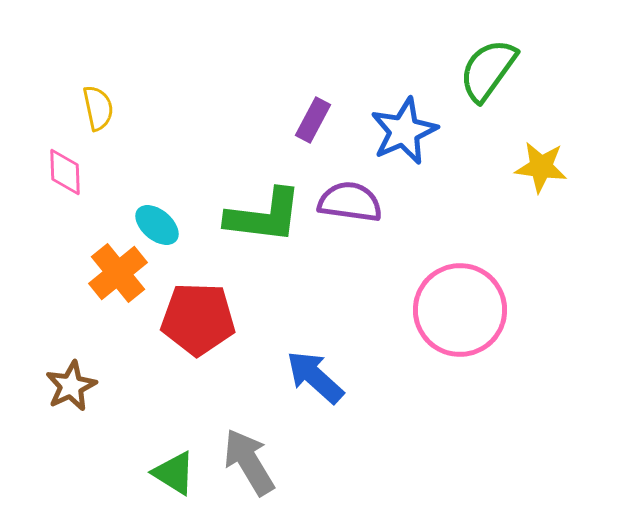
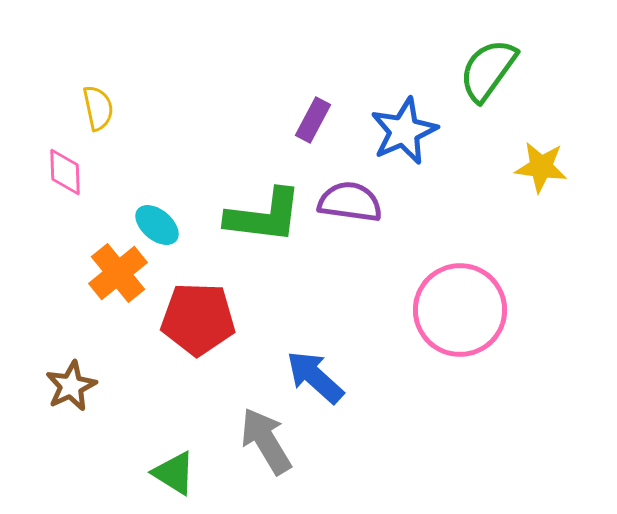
gray arrow: moved 17 px right, 21 px up
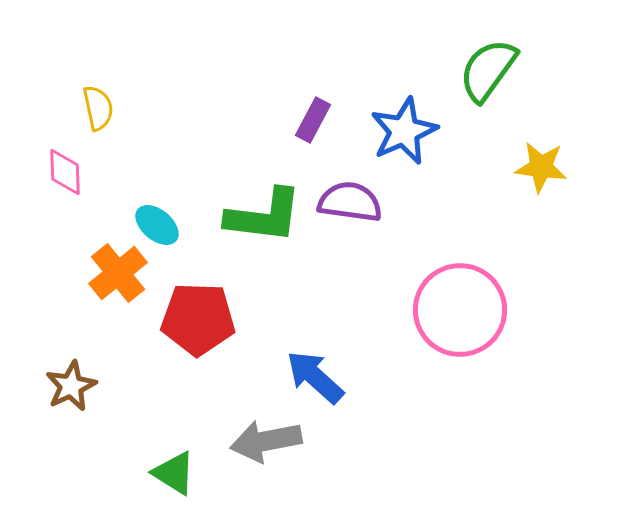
gray arrow: rotated 70 degrees counterclockwise
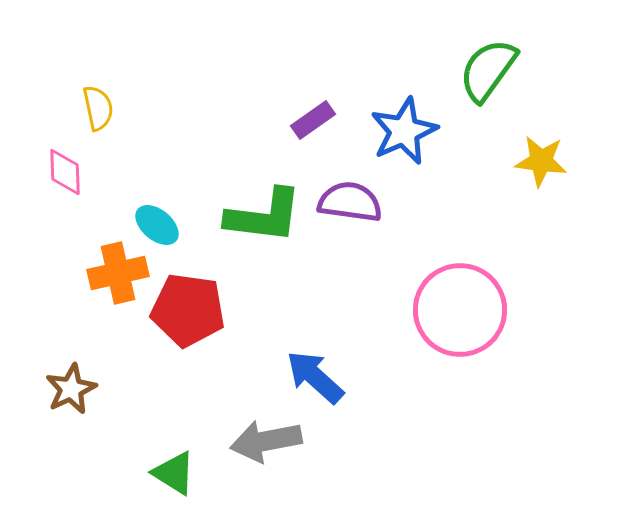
purple rectangle: rotated 27 degrees clockwise
yellow star: moved 6 px up
orange cross: rotated 26 degrees clockwise
red pentagon: moved 10 px left, 9 px up; rotated 6 degrees clockwise
brown star: moved 3 px down
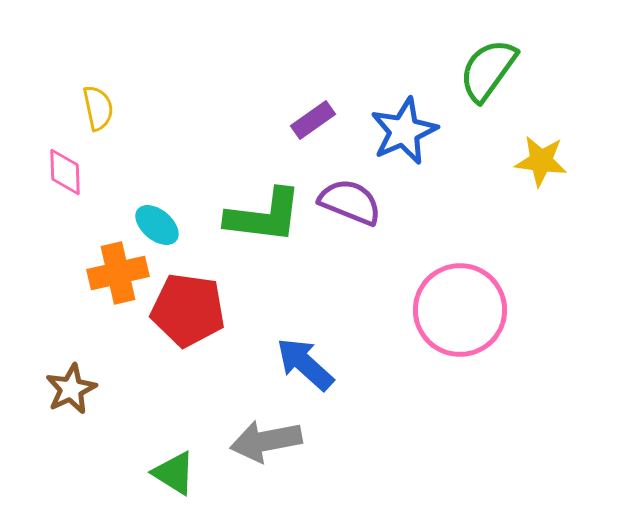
purple semicircle: rotated 14 degrees clockwise
blue arrow: moved 10 px left, 13 px up
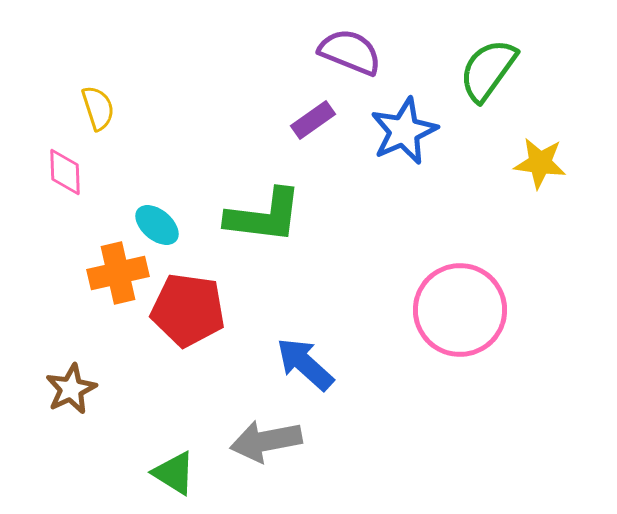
yellow semicircle: rotated 6 degrees counterclockwise
yellow star: moved 1 px left, 2 px down
purple semicircle: moved 150 px up
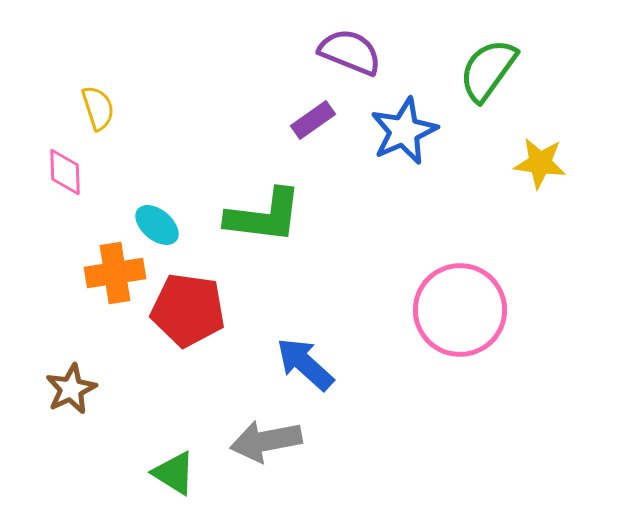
orange cross: moved 3 px left; rotated 4 degrees clockwise
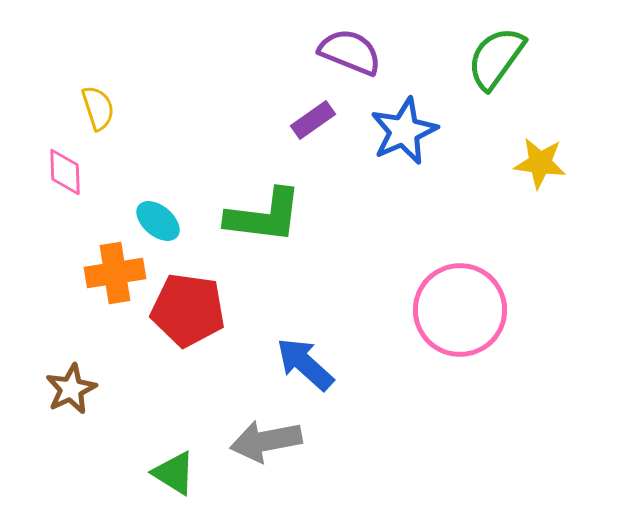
green semicircle: moved 8 px right, 12 px up
cyan ellipse: moved 1 px right, 4 px up
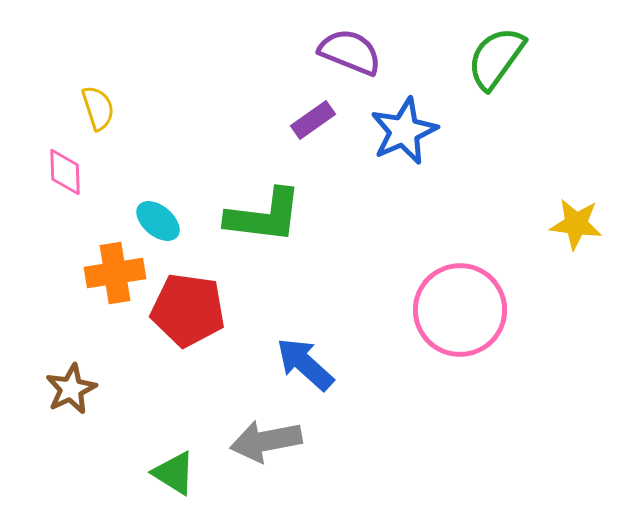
yellow star: moved 36 px right, 61 px down
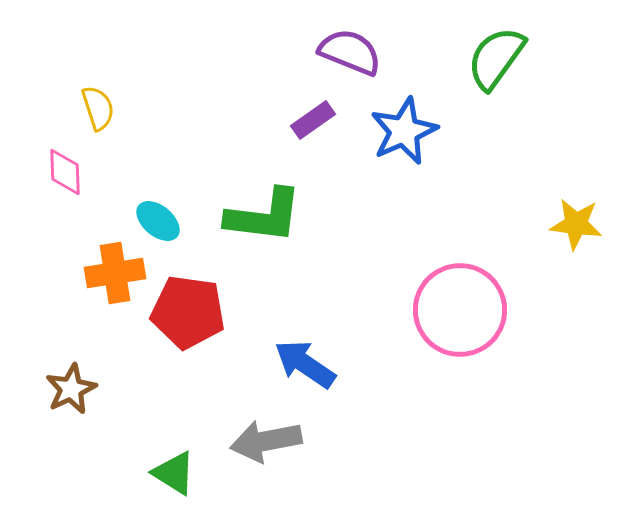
red pentagon: moved 2 px down
blue arrow: rotated 8 degrees counterclockwise
